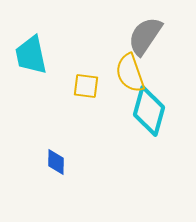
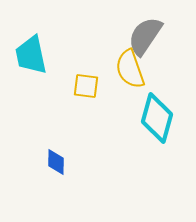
yellow semicircle: moved 4 px up
cyan diamond: moved 8 px right, 7 px down
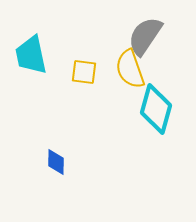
yellow square: moved 2 px left, 14 px up
cyan diamond: moved 1 px left, 9 px up
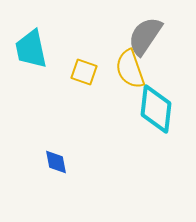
cyan trapezoid: moved 6 px up
yellow square: rotated 12 degrees clockwise
cyan diamond: rotated 9 degrees counterclockwise
blue diamond: rotated 12 degrees counterclockwise
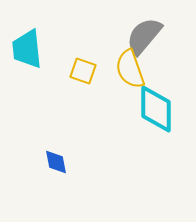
gray semicircle: moved 1 px left; rotated 6 degrees clockwise
cyan trapezoid: moved 4 px left; rotated 6 degrees clockwise
yellow square: moved 1 px left, 1 px up
cyan diamond: rotated 6 degrees counterclockwise
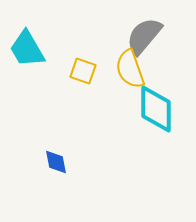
cyan trapezoid: rotated 24 degrees counterclockwise
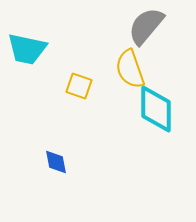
gray semicircle: moved 2 px right, 10 px up
cyan trapezoid: rotated 48 degrees counterclockwise
yellow square: moved 4 px left, 15 px down
